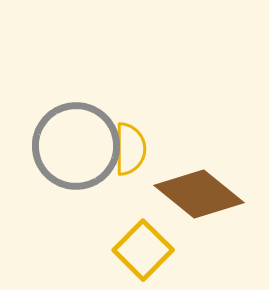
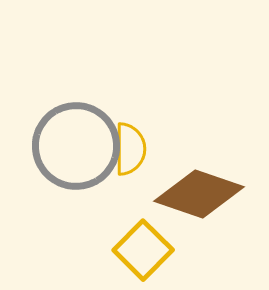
brown diamond: rotated 20 degrees counterclockwise
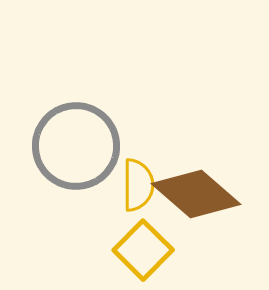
yellow semicircle: moved 8 px right, 36 px down
brown diamond: moved 3 px left; rotated 22 degrees clockwise
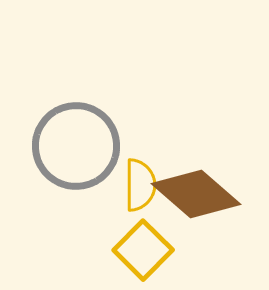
yellow semicircle: moved 2 px right
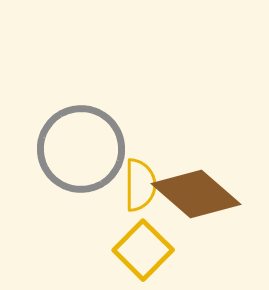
gray circle: moved 5 px right, 3 px down
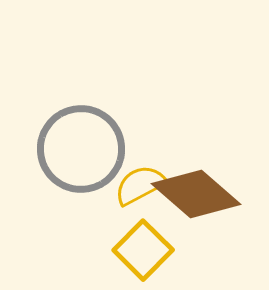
yellow semicircle: rotated 118 degrees counterclockwise
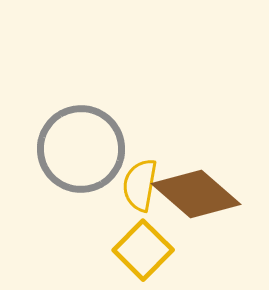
yellow semicircle: rotated 52 degrees counterclockwise
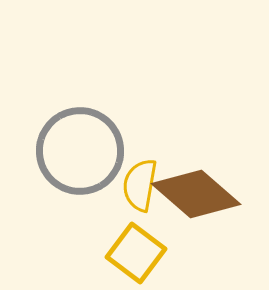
gray circle: moved 1 px left, 2 px down
yellow square: moved 7 px left, 3 px down; rotated 8 degrees counterclockwise
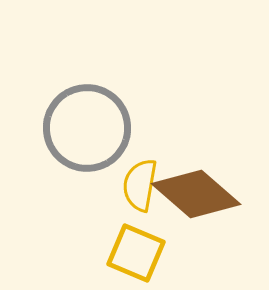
gray circle: moved 7 px right, 23 px up
yellow square: rotated 14 degrees counterclockwise
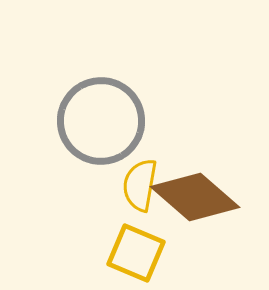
gray circle: moved 14 px right, 7 px up
brown diamond: moved 1 px left, 3 px down
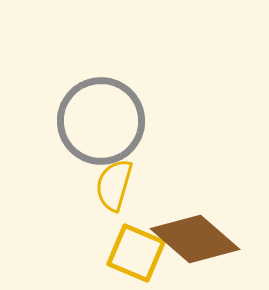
yellow semicircle: moved 26 px left; rotated 6 degrees clockwise
brown diamond: moved 42 px down
